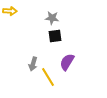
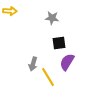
black square: moved 4 px right, 7 px down
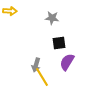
gray arrow: moved 3 px right, 1 px down
yellow line: moved 6 px left
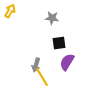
yellow arrow: rotated 64 degrees counterclockwise
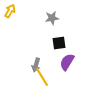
gray star: rotated 16 degrees counterclockwise
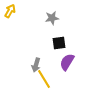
yellow line: moved 2 px right, 2 px down
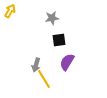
black square: moved 3 px up
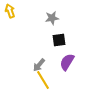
yellow arrow: rotated 48 degrees counterclockwise
gray arrow: moved 3 px right; rotated 24 degrees clockwise
yellow line: moved 1 px left, 1 px down
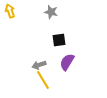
gray star: moved 1 px left, 6 px up; rotated 24 degrees clockwise
gray arrow: rotated 32 degrees clockwise
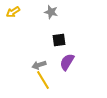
yellow arrow: moved 3 px right, 1 px down; rotated 104 degrees counterclockwise
